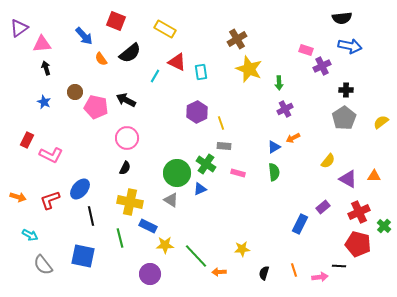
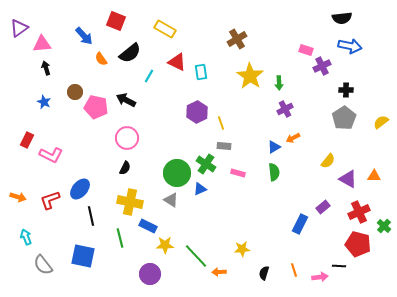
yellow star at (249, 69): moved 1 px right, 7 px down; rotated 12 degrees clockwise
cyan line at (155, 76): moved 6 px left
cyan arrow at (30, 235): moved 4 px left, 2 px down; rotated 140 degrees counterclockwise
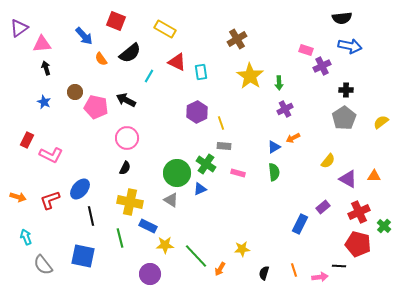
orange arrow at (219, 272): moved 1 px right, 3 px up; rotated 56 degrees counterclockwise
